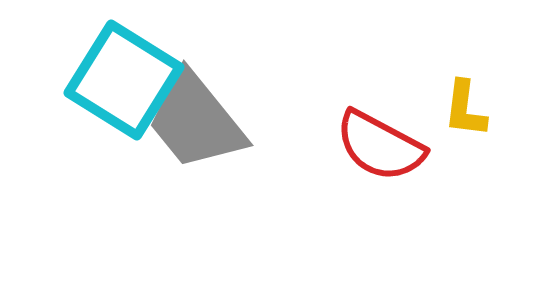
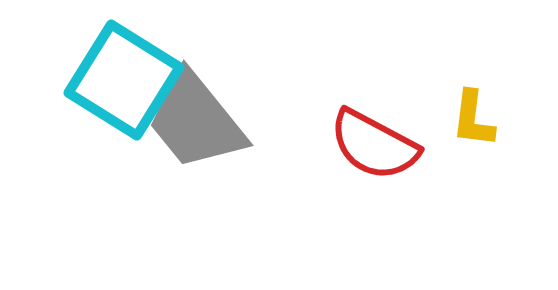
yellow L-shape: moved 8 px right, 10 px down
red semicircle: moved 6 px left, 1 px up
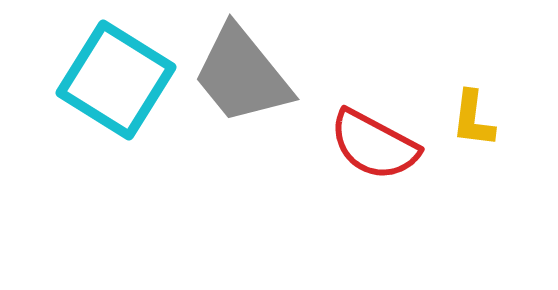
cyan square: moved 8 px left
gray trapezoid: moved 46 px right, 46 px up
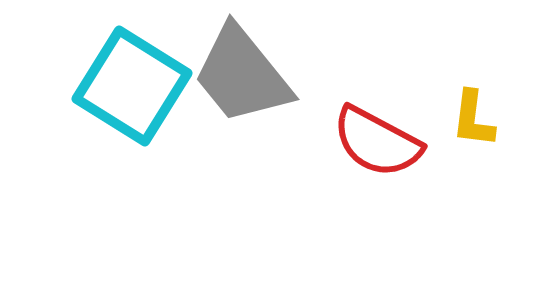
cyan square: moved 16 px right, 6 px down
red semicircle: moved 3 px right, 3 px up
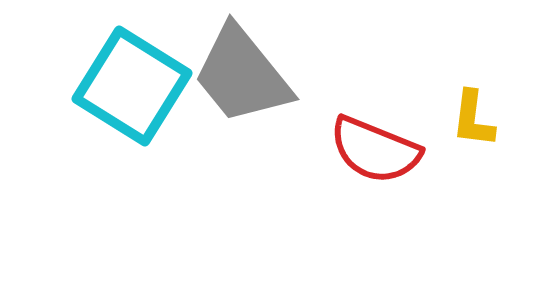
red semicircle: moved 2 px left, 8 px down; rotated 6 degrees counterclockwise
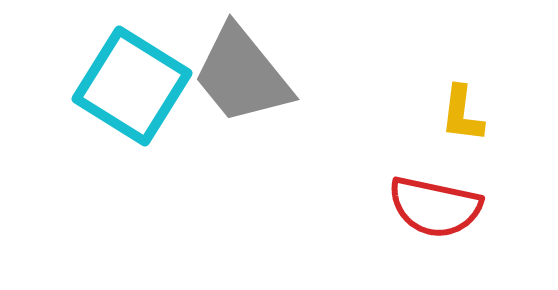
yellow L-shape: moved 11 px left, 5 px up
red semicircle: moved 60 px right, 57 px down; rotated 10 degrees counterclockwise
